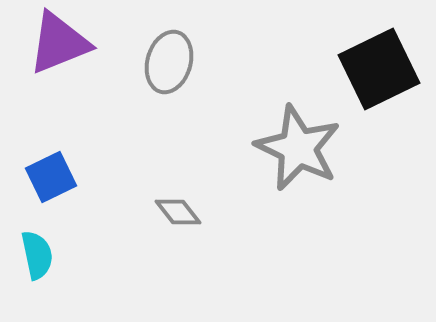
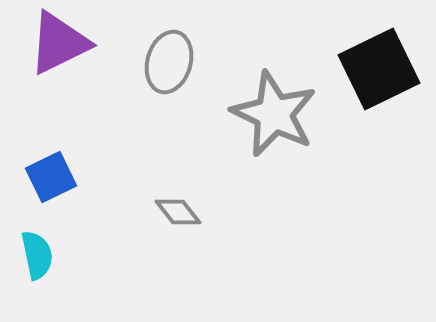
purple triangle: rotated 4 degrees counterclockwise
gray star: moved 24 px left, 34 px up
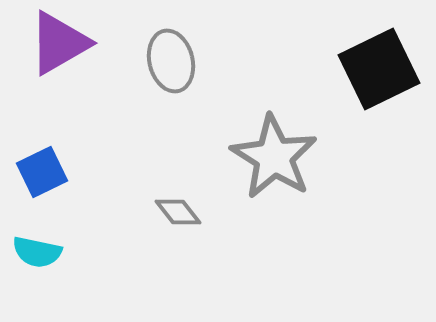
purple triangle: rotated 4 degrees counterclockwise
gray ellipse: moved 2 px right, 1 px up; rotated 30 degrees counterclockwise
gray star: moved 43 px down; rotated 6 degrees clockwise
blue square: moved 9 px left, 5 px up
cyan semicircle: moved 3 px up; rotated 114 degrees clockwise
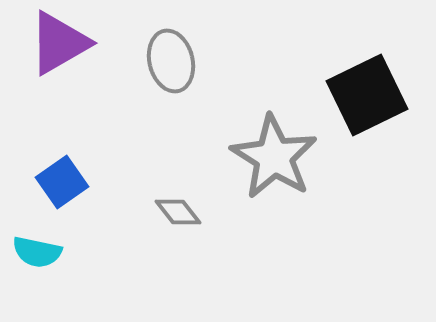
black square: moved 12 px left, 26 px down
blue square: moved 20 px right, 10 px down; rotated 9 degrees counterclockwise
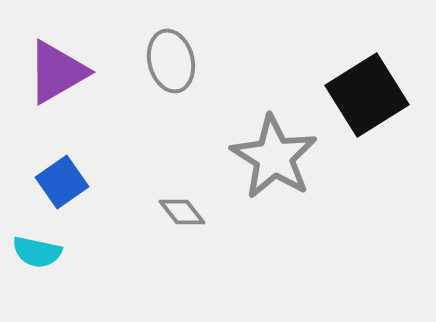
purple triangle: moved 2 px left, 29 px down
black square: rotated 6 degrees counterclockwise
gray diamond: moved 4 px right
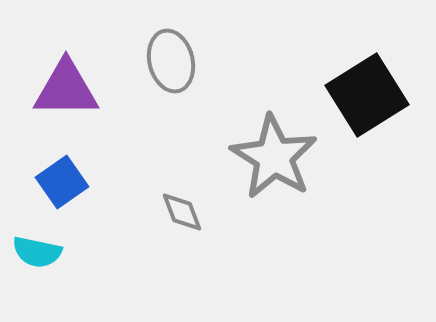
purple triangle: moved 9 px right, 17 px down; rotated 30 degrees clockwise
gray diamond: rotated 18 degrees clockwise
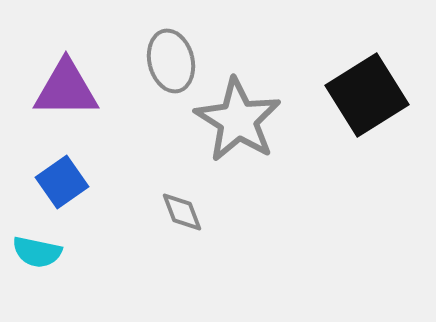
gray star: moved 36 px left, 37 px up
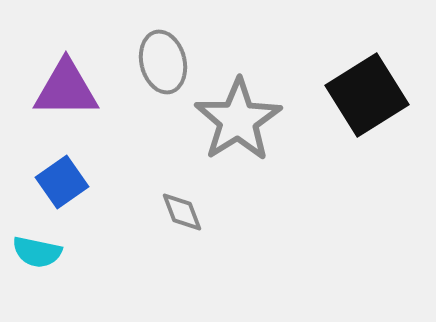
gray ellipse: moved 8 px left, 1 px down
gray star: rotated 8 degrees clockwise
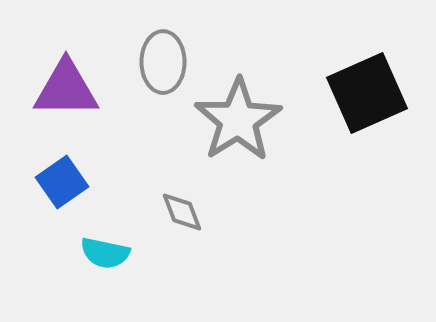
gray ellipse: rotated 14 degrees clockwise
black square: moved 2 px up; rotated 8 degrees clockwise
cyan semicircle: moved 68 px right, 1 px down
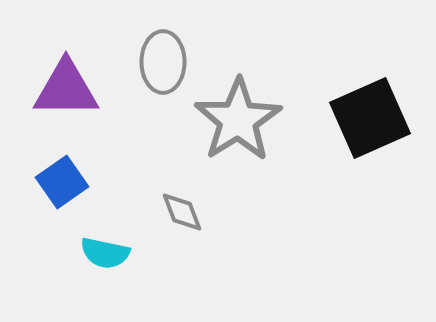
black square: moved 3 px right, 25 px down
